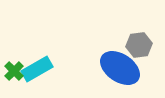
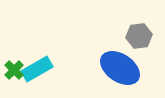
gray hexagon: moved 9 px up
green cross: moved 1 px up
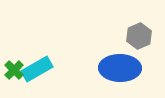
gray hexagon: rotated 15 degrees counterclockwise
blue ellipse: rotated 33 degrees counterclockwise
